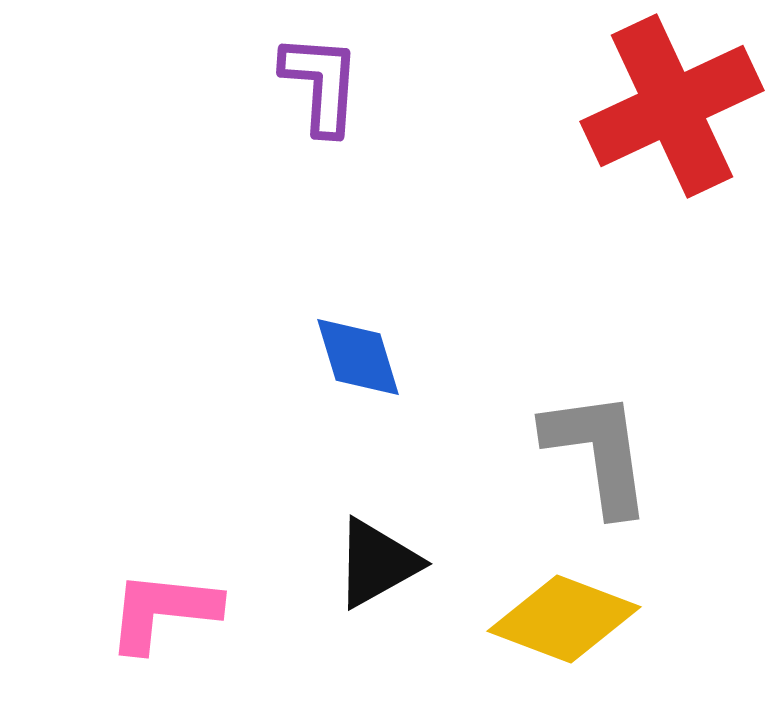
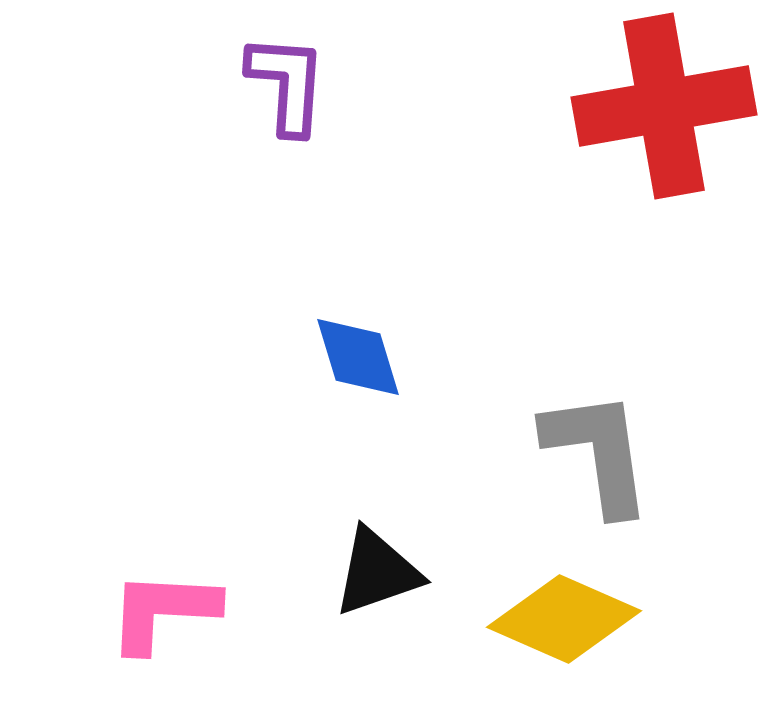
purple L-shape: moved 34 px left
red cross: moved 8 px left; rotated 15 degrees clockwise
black triangle: moved 9 px down; rotated 10 degrees clockwise
pink L-shape: rotated 3 degrees counterclockwise
yellow diamond: rotated 3 degrees clockwise
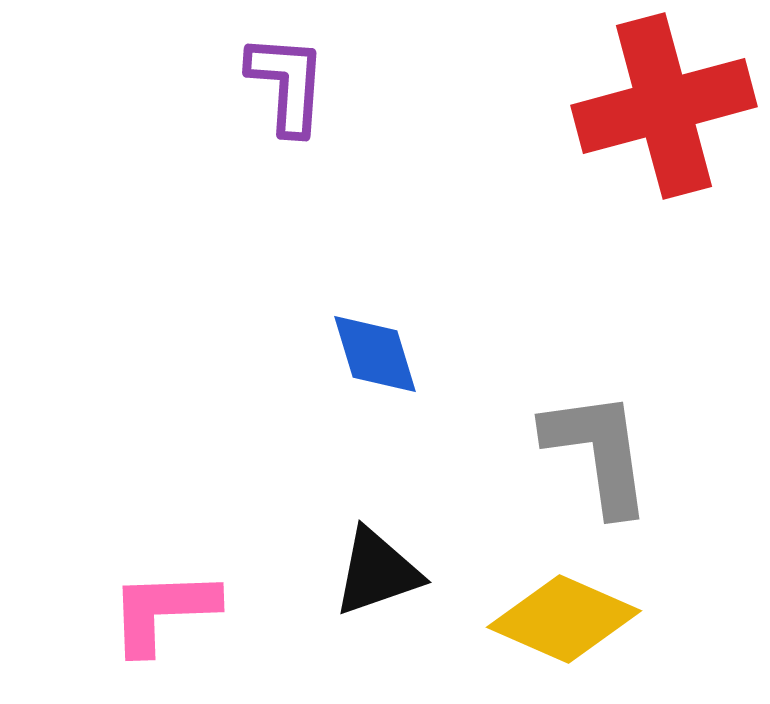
red cross: rotated 5 degrees counterclockwise
blue diamond: moved 17 px right, 3 px up
pink L-shape: rotated 5 degrees counterclockwise
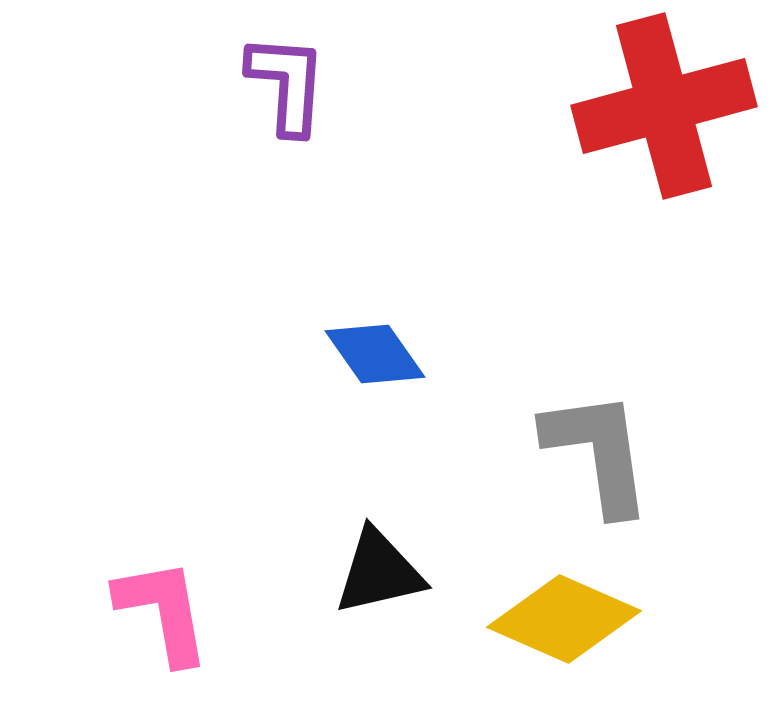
blue diamond: rotated 18 degrees counterclockwise
black triangle: moved 2 px right; rotated 6 degrees clockwise
pink L-shape: rotated 82 degrees clockwise
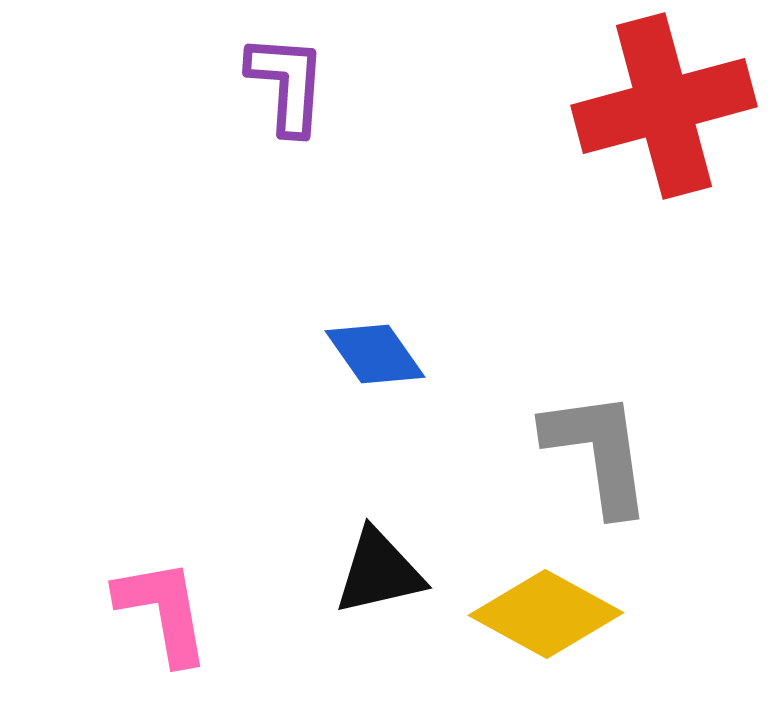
yellow diamond: moved 18 px left, 5 px up; rotated 5 degrees clockwise
